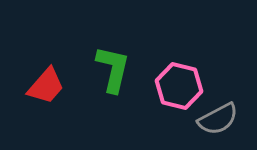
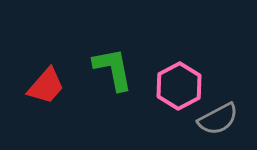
green L-shape: rotated 24 degrees counterclockwise
pink hexagon: rotated 18 degrees clockwise
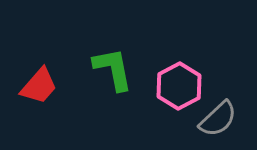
red trapezoid: moved 7 px left
gray semicircle: rotated 15 degrees counterclockwise
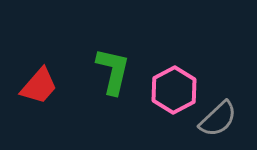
green L-shape: moved 2 px down; rotated 24 degrees clockwise
pink hexagon: moved 5 px left, 4 px down
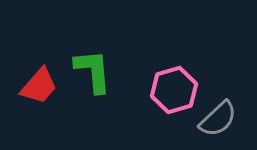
green L-shape: moved 20 px left; rotated 18 degrees counterclockwise
pink hexagon: rotated 12 degrees clockwise
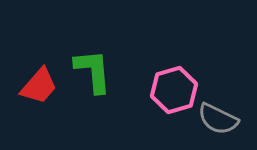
gray semicircle: rotated 69 degrees clockwise
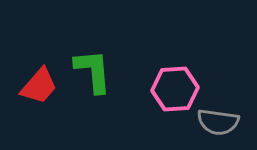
pink hexagon: moved 1 px right, 1 px up; rotated 12 degrees clockwise
gray semicircle: moved 3 px down; rotated 18 degrees counterclockwise
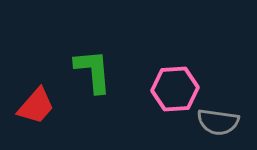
red trapezoid: moved 3 px left, 20 px down
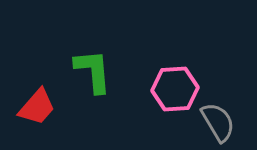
red trapezoid: moved 1 px right, 1 px down
gray semicircle: rotated 129 degrees counterclockwise
